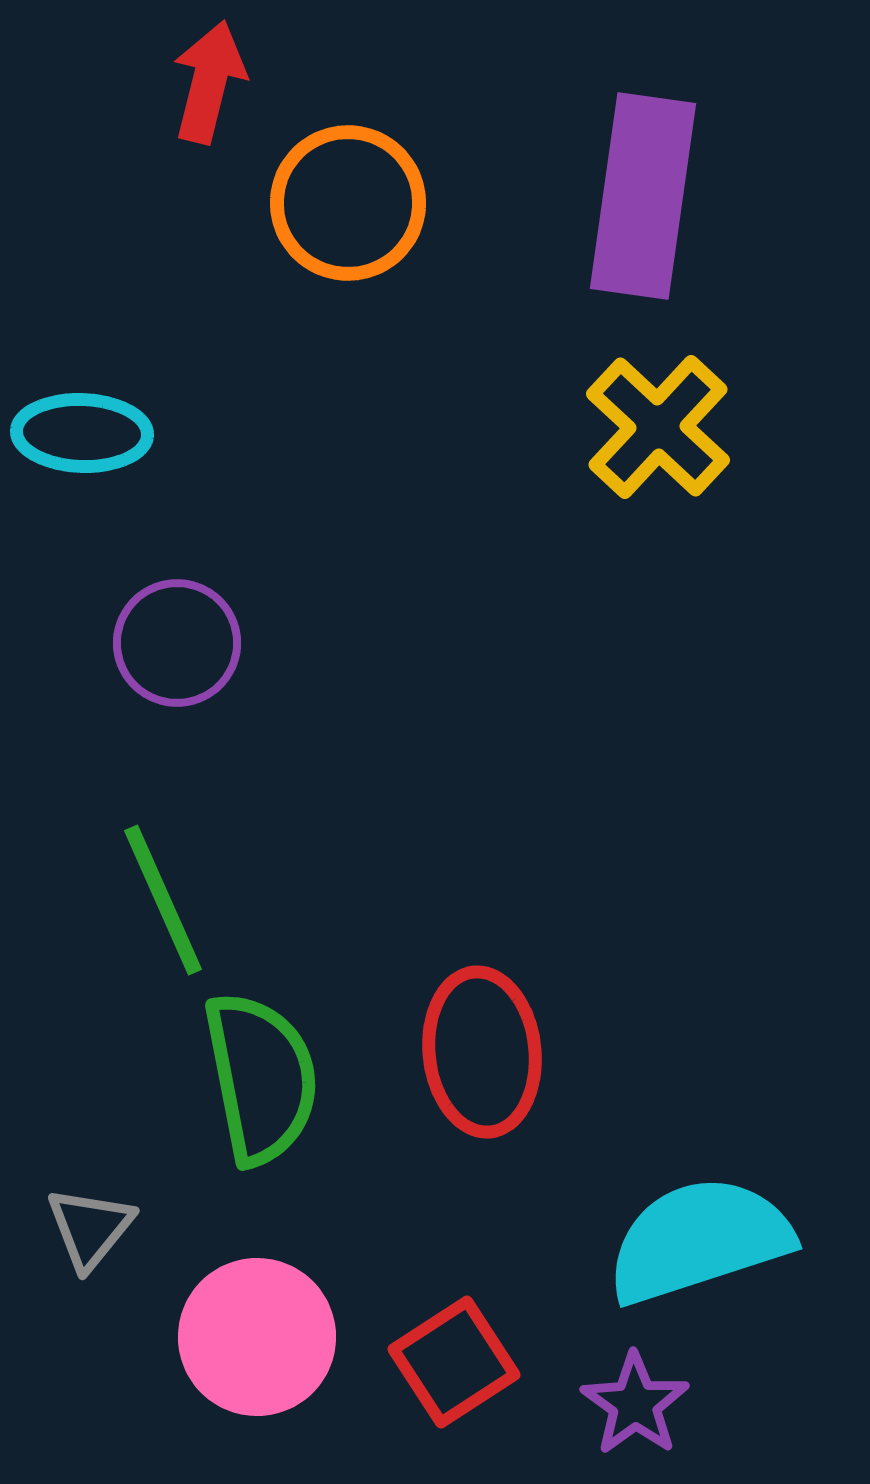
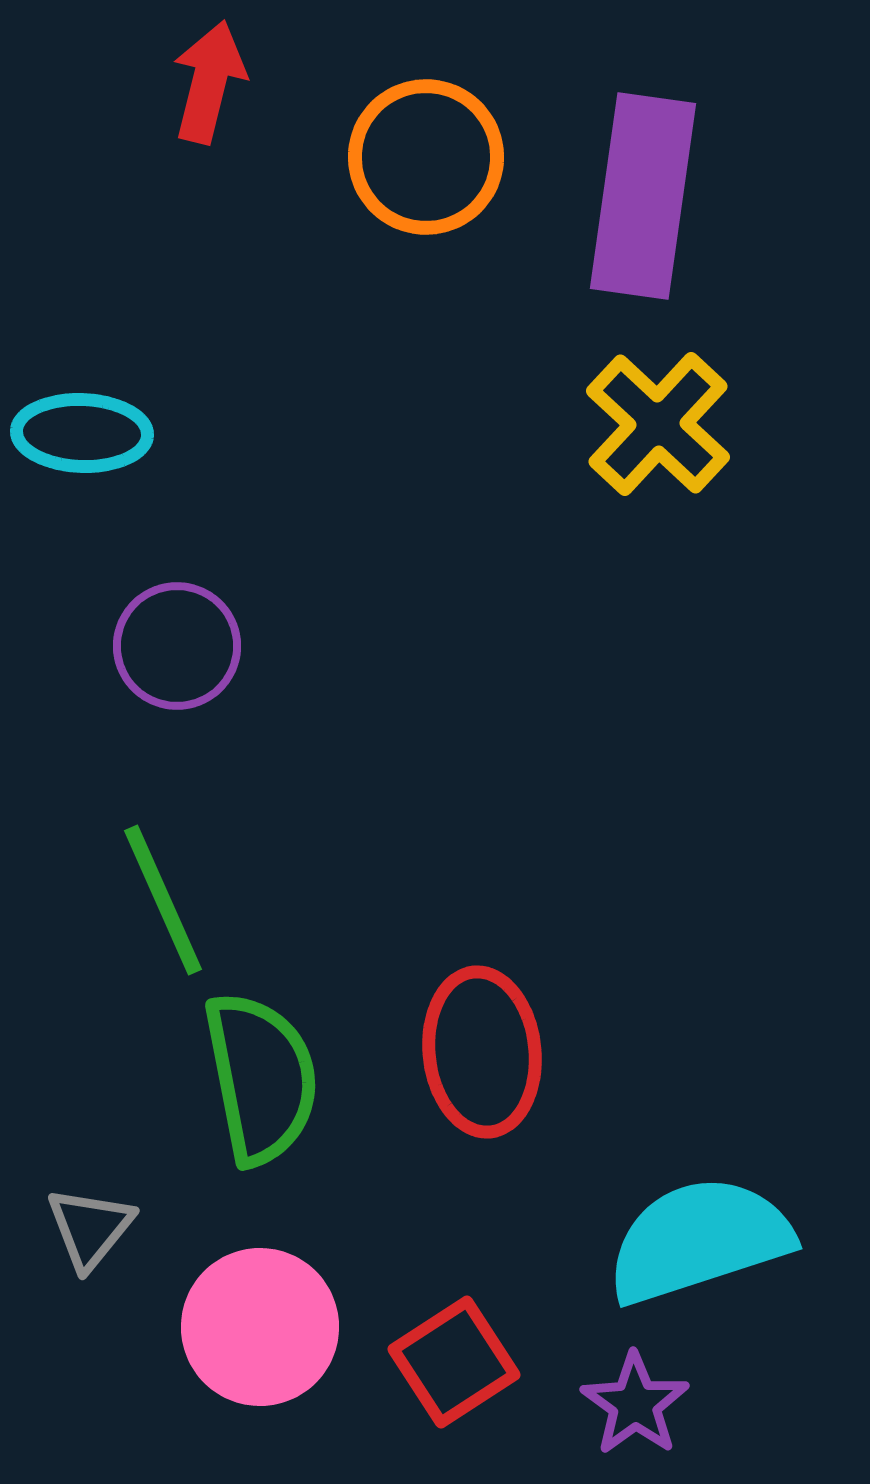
orange circle: moved 78 px right, 46 px up
yellow cross: moved 3 px up
purple circle: moved 3 px down
pink circle: moved 3 px right, 10 px up
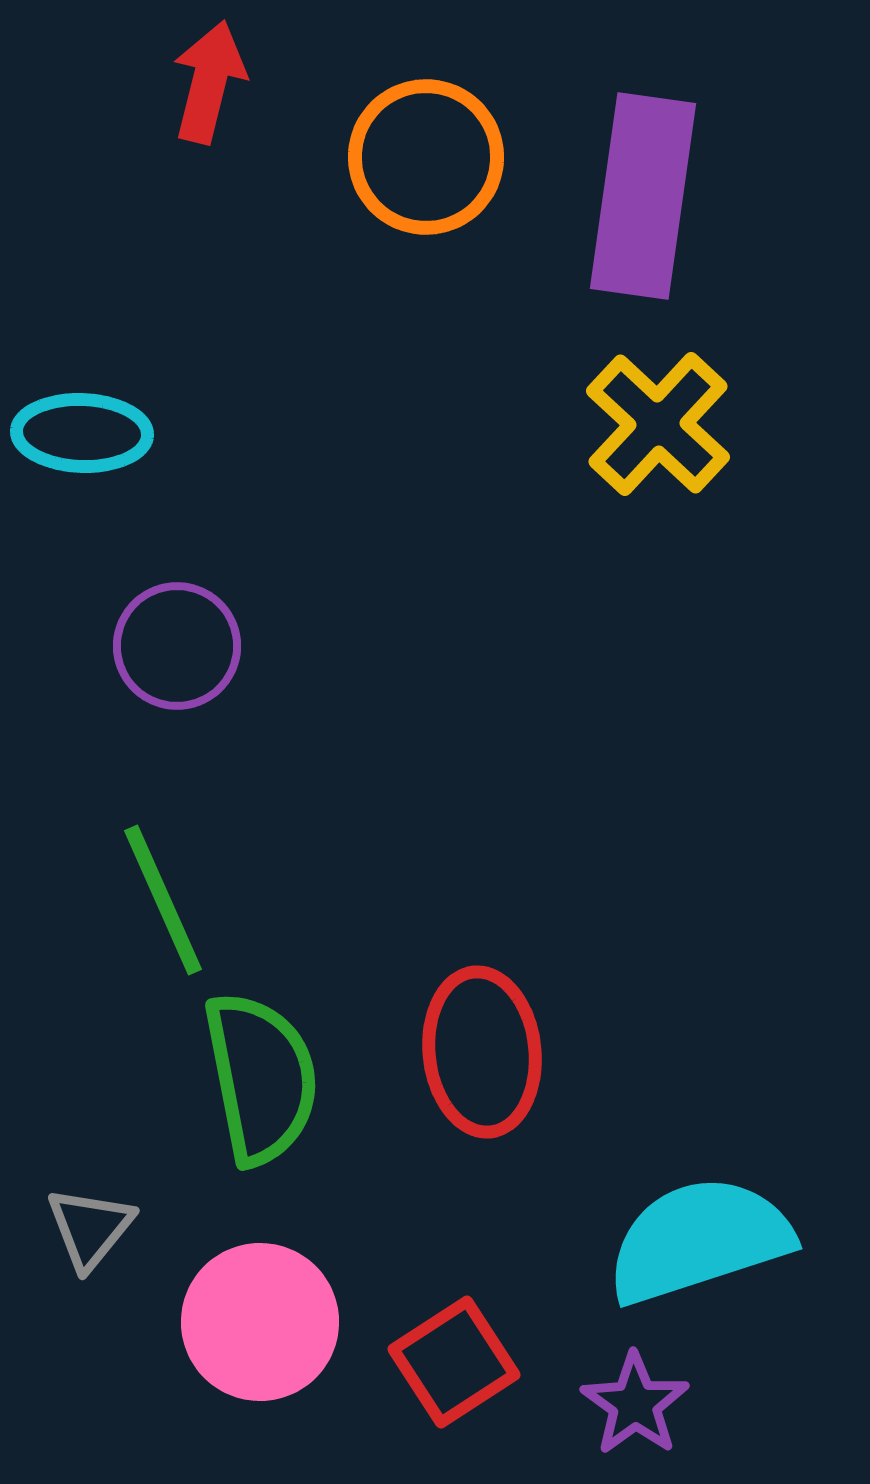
pink circle: moved 5 px up
